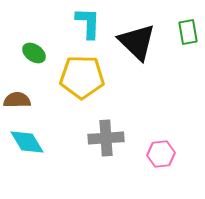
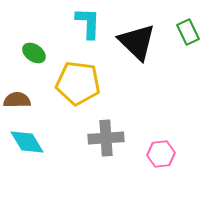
green rectangle: rotated 15 degrees counterclockwise
yellow pentagon: moved 4 px left, 6 px down; rotated 6 degrees clockwise
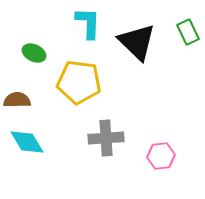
green ellipse: rotated 10 degrees counterclockwise
yellow pentagon: moved 1 px right, 1 px up
pink hexagon: moved 2 px down
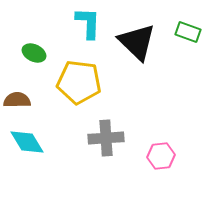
green rectangle: rotated 45 degrees counterclockwise
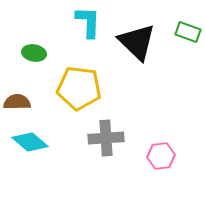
cyan L-shape: moved 1 px up
green ellipse: rotated 15 degrees counterclockwise
yellow pentagon: moved 6 px down
brown semicircle: moved 2 px down
cyan diamond: moved 3 px right; rotated 18 degrees counterclockwise
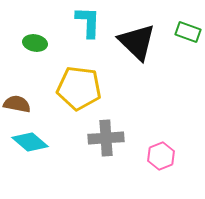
green ellipse: moved 1 px right, 10 px up
brown semicircle: moved 2 px down; rotated 12 degrees clockwise
pink hexagon: rotated 16 degrees counterclockwise
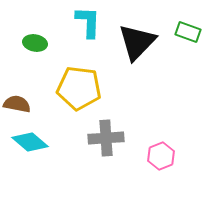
black triangle: rotated 30 degrees clockwise
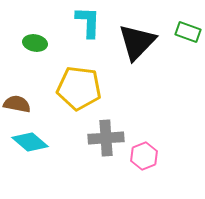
pink hexagon: moved 17 px left
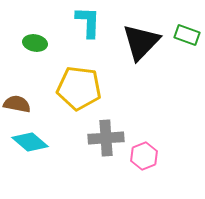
green rectangle: moved 1 px left, 3 px down
black triangle: moved 4 px right
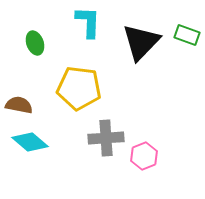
green ellipse: rotated 60 degrees clockwise
brown semicircle: moved 2 px right, 1 px down
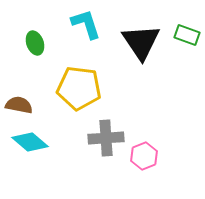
cyan L-shape: moved 2 px left, 2 px down; rotated 20 degrees counterclockwise
black triangle: rotated 18 degrees counterclockwise
